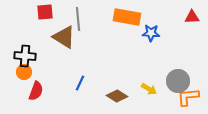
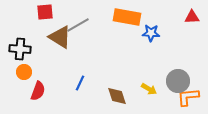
gray line: moved 6 px down; rotated 65 degrees clockwise
brown triangle: moved 4 px left
black cross: moved 5 px left, 7 px up
red semicircle: moved 2 px right
brown diamond: rotated 40 degrees clockwise
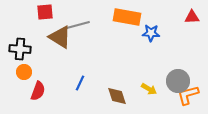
gray line: rotated 15 degrees clockwise
orange L-shape: moved 2 px up; rotated 10 degrees counterclockwise
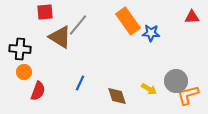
orange rectangle: moved 1 px right, 4 px down; rotated 44 degrees clockwise
gray line: rotated 35 degrees counterclockwise
gray circle: moved 2 px left
